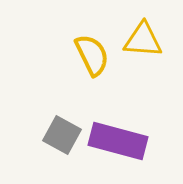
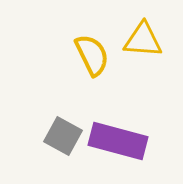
gray square: moved 1 px right, 1 px down
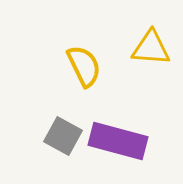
yellow triangle: moved 8 px right, 8 px down
yellow semicircle: moved 8 px left, 11 px down
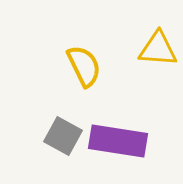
yellow triangle: moved 7 px right, 1 px down
purple rectangle: rotated 6 degrees counterclockwise
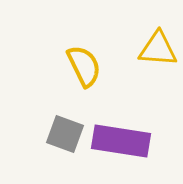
gray square: moved 2 px right, 2 px up; rotated 9 degrees counterclockwise
purple rectangle: moved 3 px right
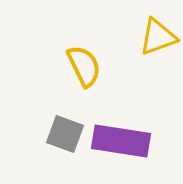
yellow triangle: moved 12 px up; rotated 24 degrees counterclockwise
